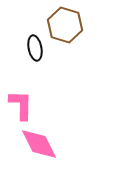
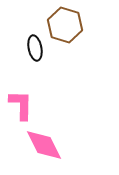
pink diamond: moved 5 px right, 1 px down
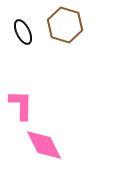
black ellipse: moved 12 px left, 16 px up; rotated 15 degrees counterclockwise
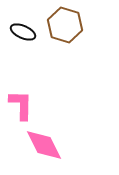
black ellipse: rotated 40 degrees counterclockwise
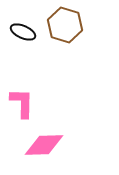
pink L-shape: moved 1 px right, 2 px up
pink diamond: rotated 66 degrees counterclockwise
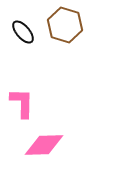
black ellipse: rotated 25 degrees clockwise
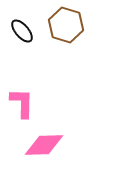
brown hexagon: moved 1 px right
black ellipse: moved 1 px left, 1 px up
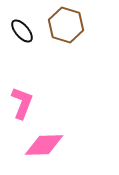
pink L-shape: rotated 20 degrees clockwise
